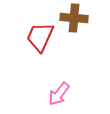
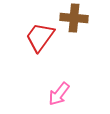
red trapezoid: rotated 12 degrees clockwise
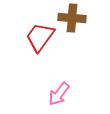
brown cross: moved 2 px left
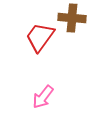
pink arrow: moved 16 px left, 3 px down
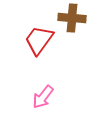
red trapezoid: moved 1 px left, 3 px down
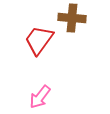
pink arrow: moved 3 px left
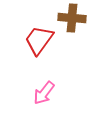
pink arrow: moved 4 px right, 4 px up
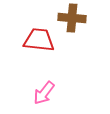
red trapezoid: rotated 60 degrees clockwise
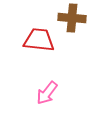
pink arrow: moved 3 px right
